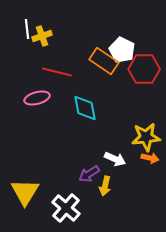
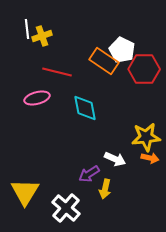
yellow arrow: moved 3 px down
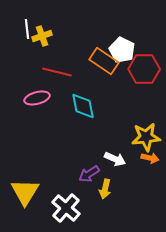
cyan diamond: moved 2 px left, 2 px up
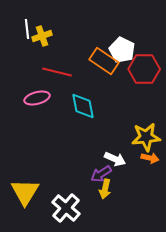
purple arrow: moved 12 px right
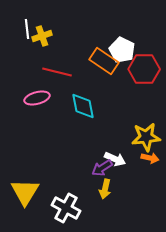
purple arrow: moved 1 px right, 6 px up
white cross: rotated 12 degrees counterclockwise
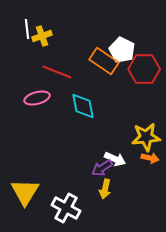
red line: rotated 8 degrees clockwise
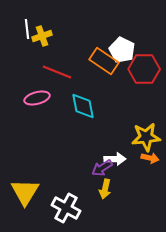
white arrow: rotated 25 degrees counterclockwise
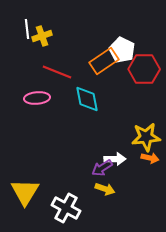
orange rectangle: rotated 68 degrees counterclockwise
pink ellipse: rotated 10 degrees clockwise
cyan diamond: moved 4 px right, 7 px up
yellow arrow: rotated 84 degrees counterclockwise
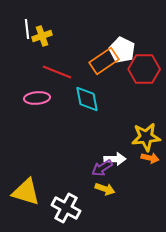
yellow triangle: moved 1 px right; rotated 44 degrees counterclockwise
